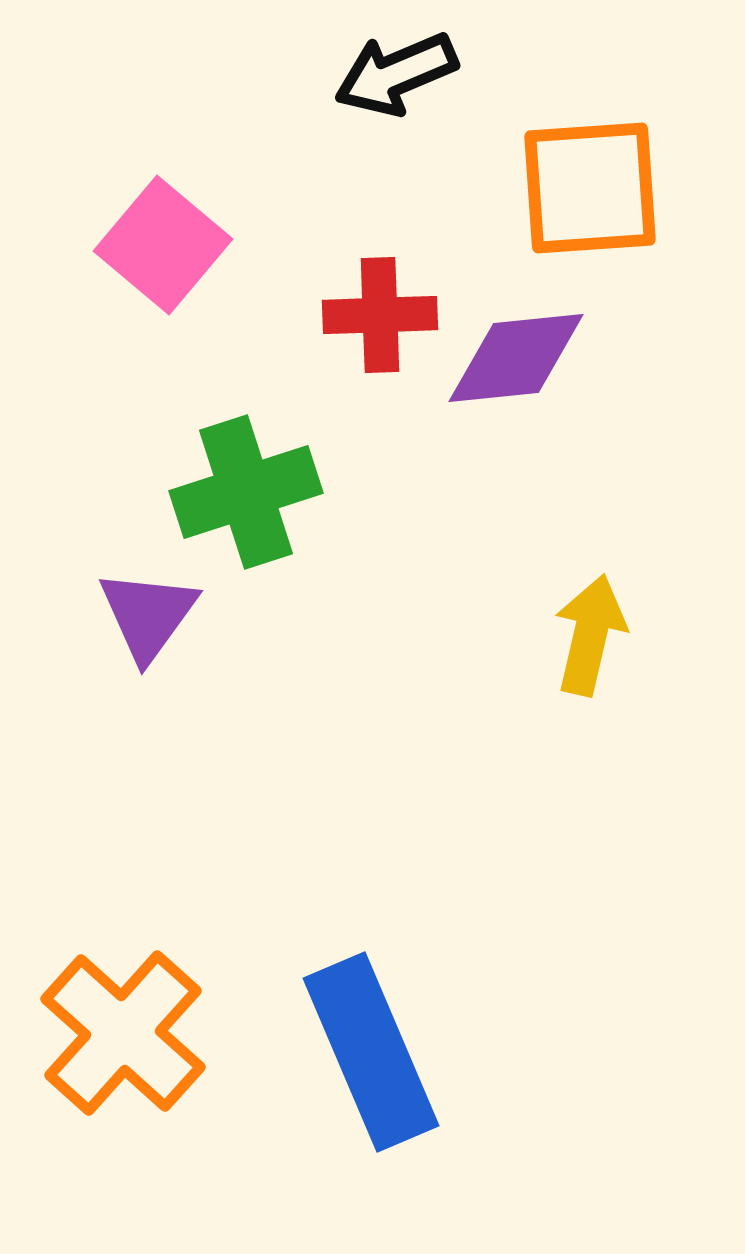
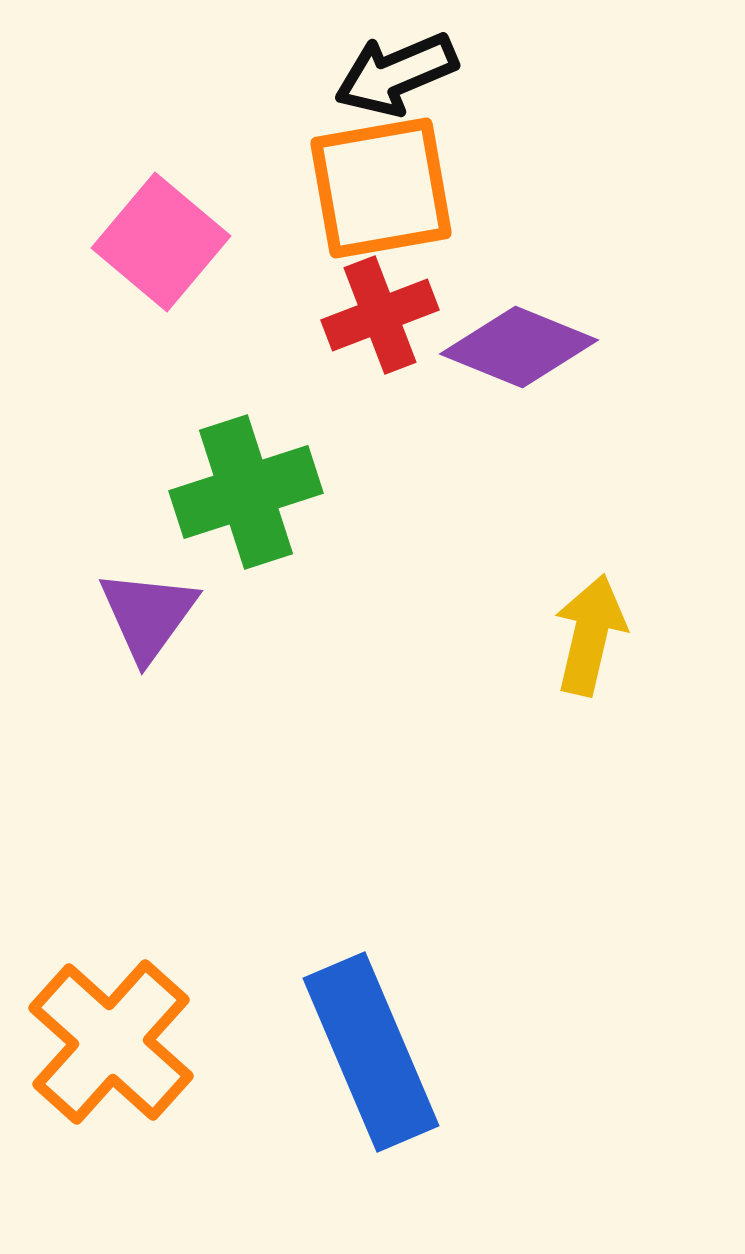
orange square: moved 209 px left; rotated 6 degrees counterclockwise
pink square: moved 2 px left, 3 px up
red cross: rotated 19 degrees counterclockwise
purple diamond: moved 3 px right, 11 px up; rotated 28 degrees clockwise
orange cross: moved 12 px left, 9 px down
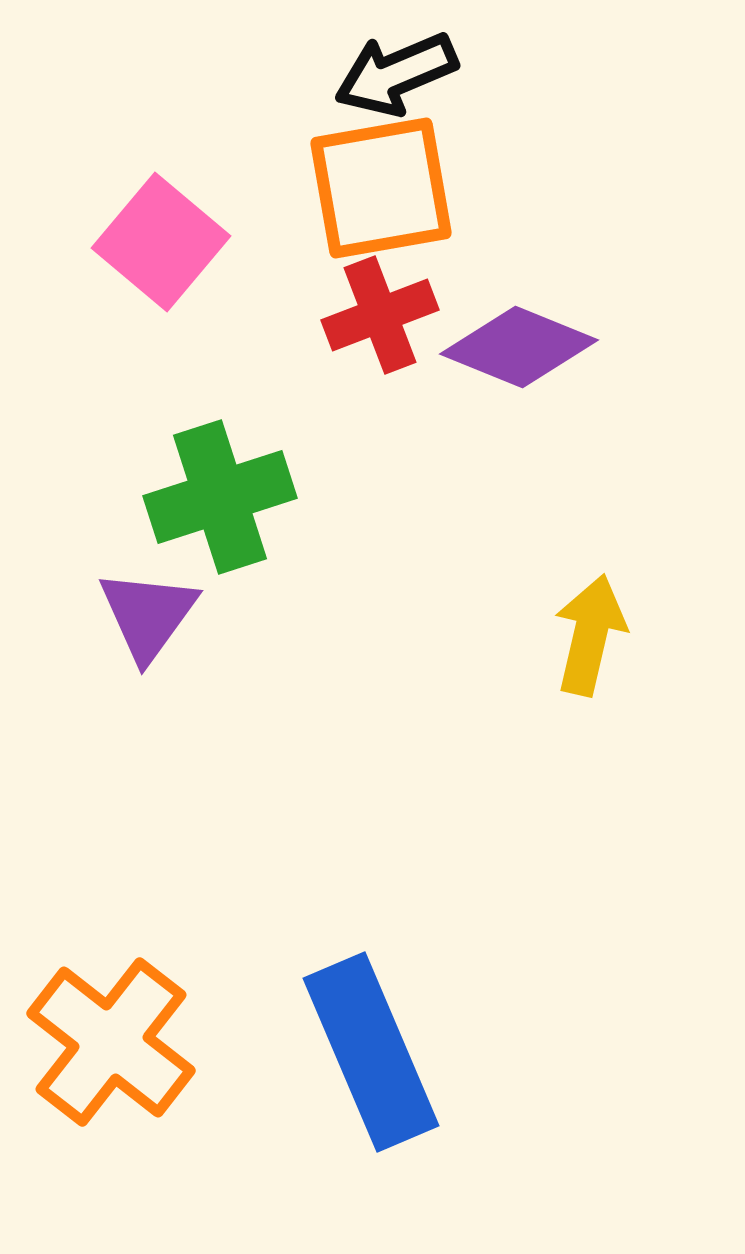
green cross: moved 26 px left, 5 px down
orange cross: rotated 4 degrees counterclockwise
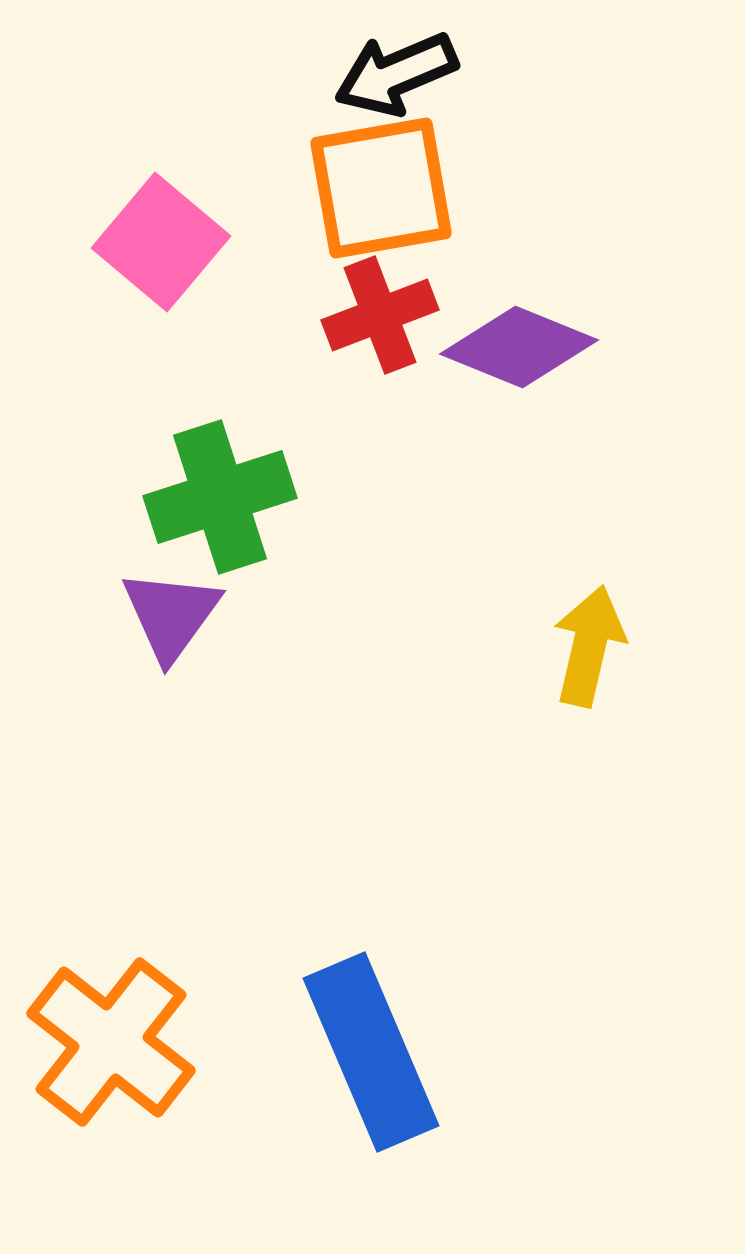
purple triangle: moved 23 px right
yellow arrow: moved 1 px left, 11 px down
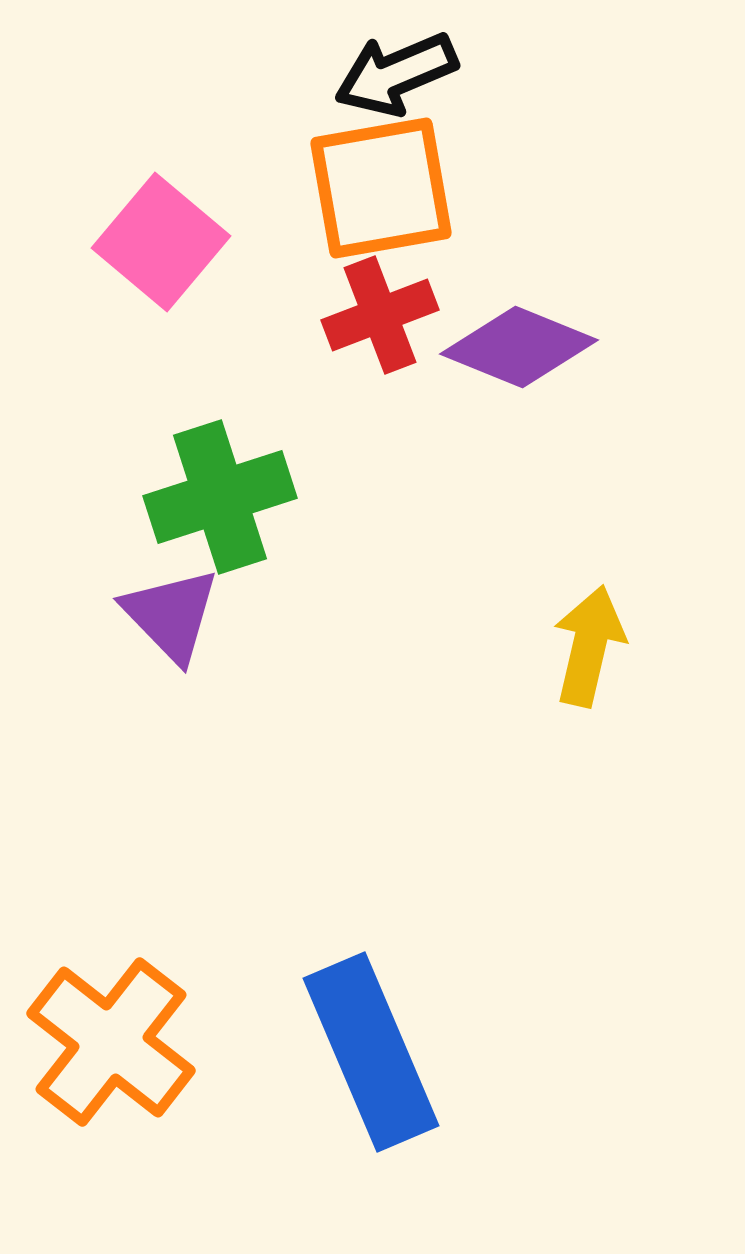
purple triangle: rotated 20 degrees counterclockwise
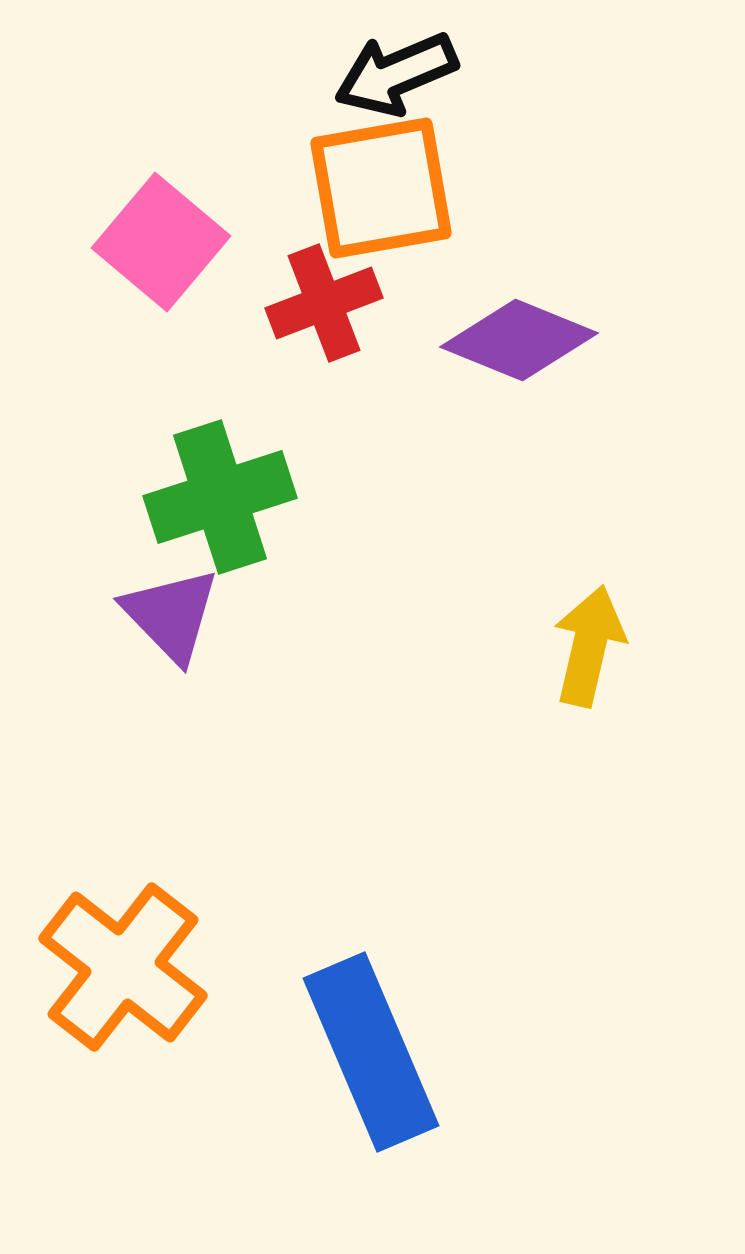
red cross: moved 56 px left, 12 px up
purple diamond: moved 7 px up
orange cross: moved 12 px right, 75 px up
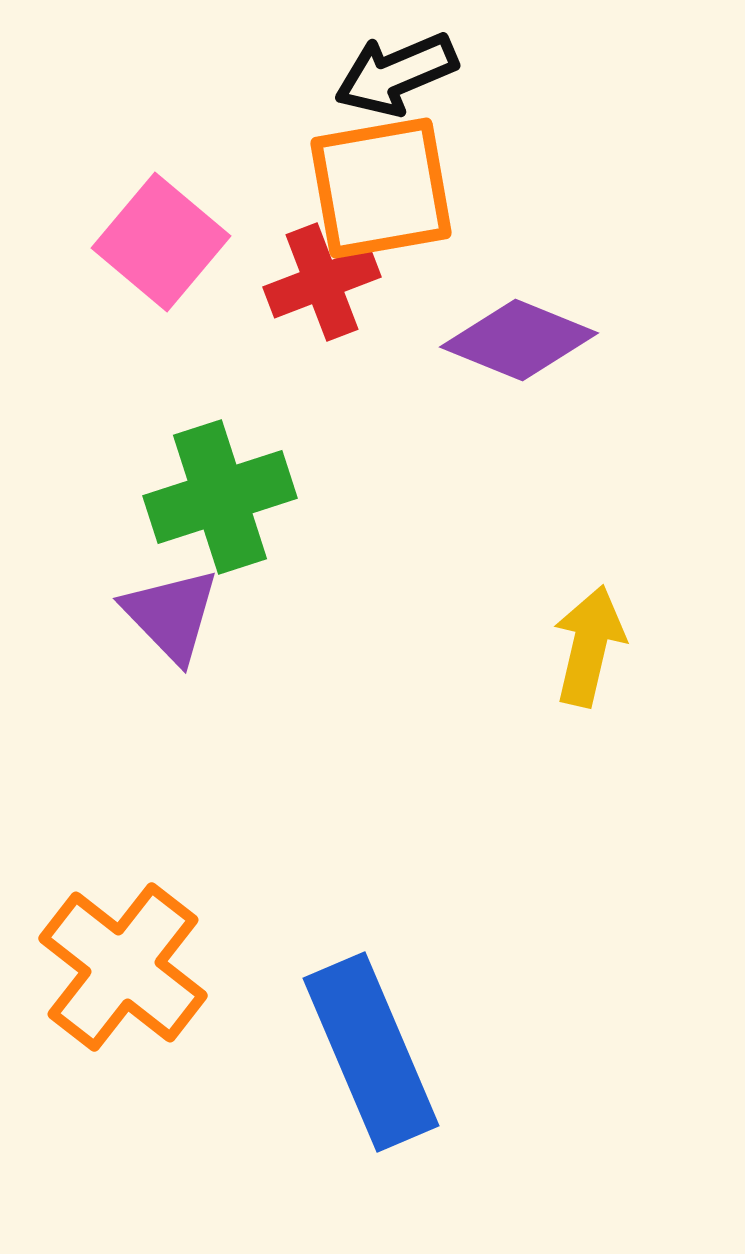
red cross: moved 2 px left, 21 px up
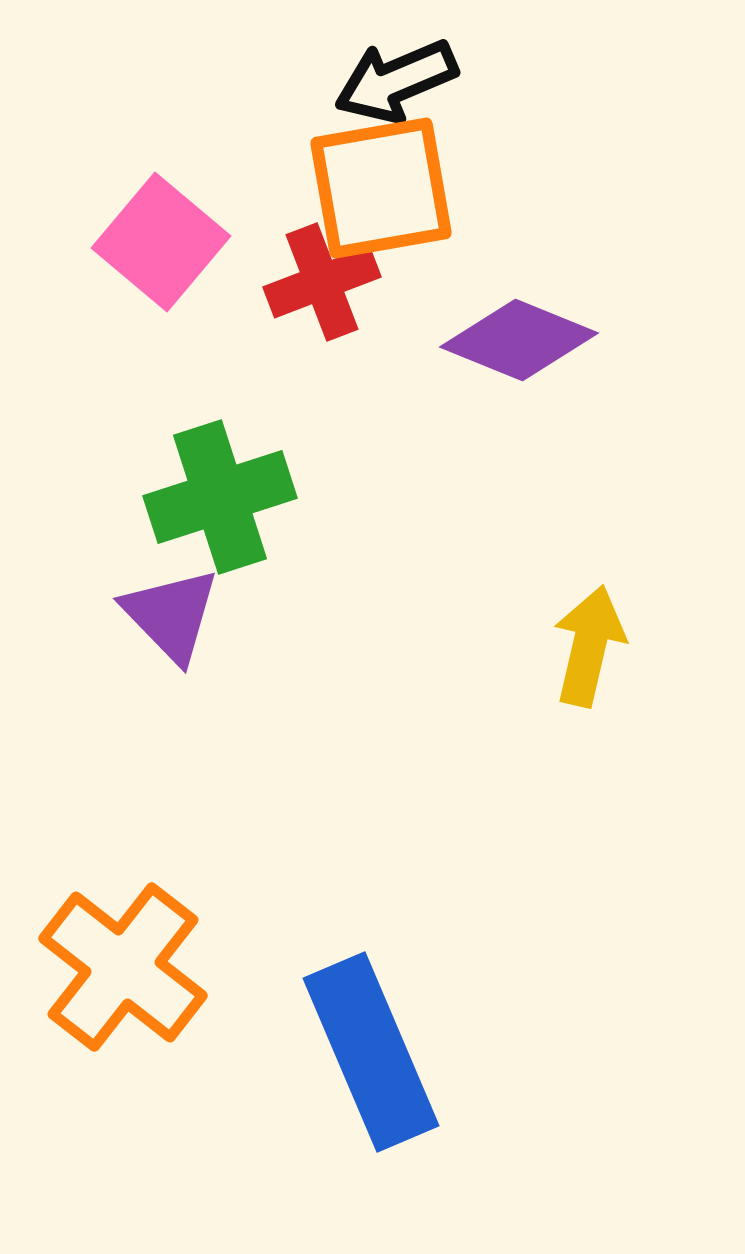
black arrow: moved 7 px down
